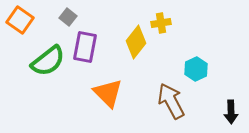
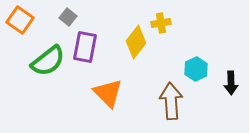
brown arrow: rotated 24 degrees clockwise
black arrow: moved 29 px up
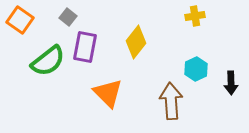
yellow cross: moved 34 px right, 7 px up
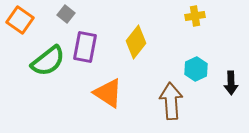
gray square: moved 2 px left, 3 px up
orange triangle: rotated 12 degrees counterclockwise
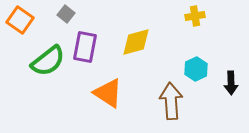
yellow diamond: rotated 36 degrees clockwise
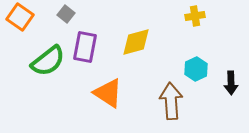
orange square: moved 3 px up
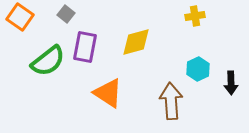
cyan hexagon: moved 2 px right
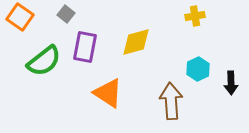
green semicircle: moved 4 px left
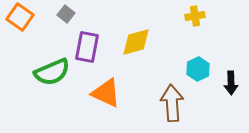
purple rectangle: moved 2 px right
green semicircle: moved 8 px right, 11 px down; rotated 15 degrees clockwise
orange triangle: moved 2 px left; rotated 8 degrees counterclockwise
brown arrow: moved 1 px right, 2 px down
